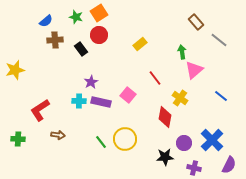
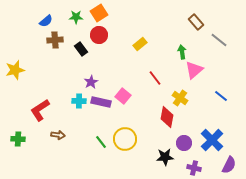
green star: rotated 16 degrees counterclockwise
pink square: moved 5 px left, 1 px down
red diamond: moved 2 px right
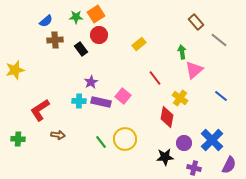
orange square: moved 3 px left, 1 px down
yellow rectangle: moved 1 px left
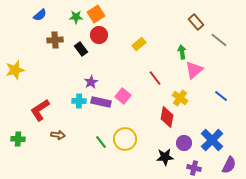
blue semicircle: moved 6 px left, 6 px up
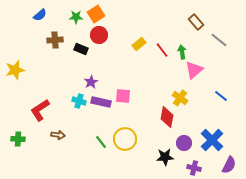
black rectangle: rotated 32 degrees counterclockwise
red line: moved 7 px right, 28 px up
pink square: rotated 35 degrees counterclockwise
cyan cross: rotated 16 degrees clockwise
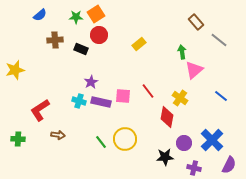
red line: moved 14 px left, 41 px down
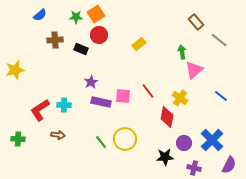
cyan cross: moved 15 px left, 4 px down; rotated 16 degrees counterclockwise
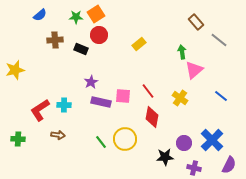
red diamond: moved 15 px left
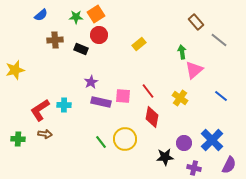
blue semicircle: moved 1 px right
brown arrow: moved 13 px left, 1 px up
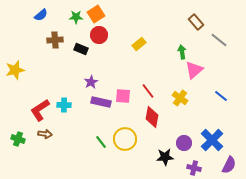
green cross: rotated 16 degrees clockwise
